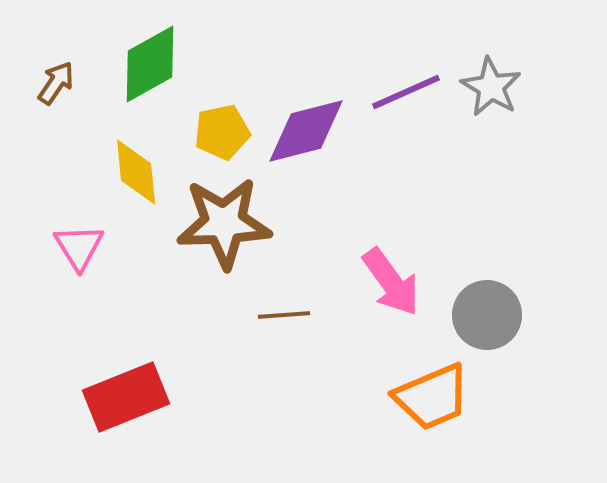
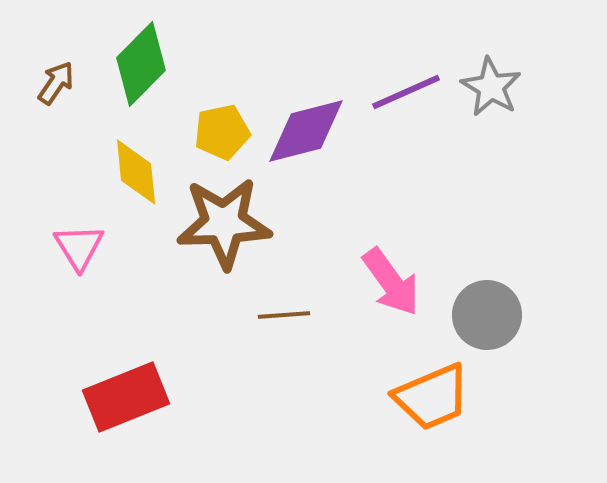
green diamond: moved 9 px left; rotated 16 degrees counterclockwise
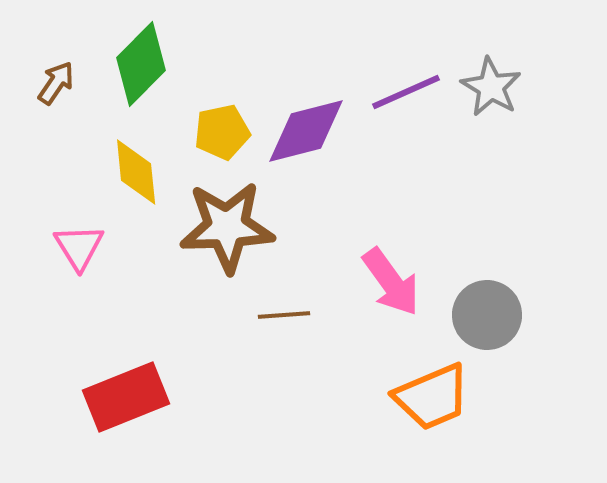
brown star: moved 3 px right, 4 px down
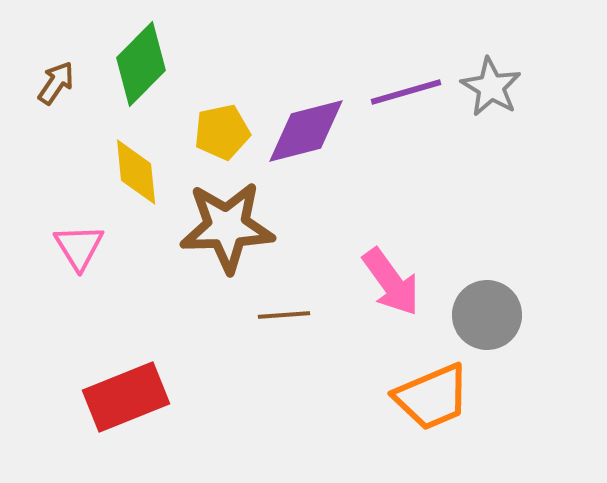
purple line: rotated 8 degrees clockwise
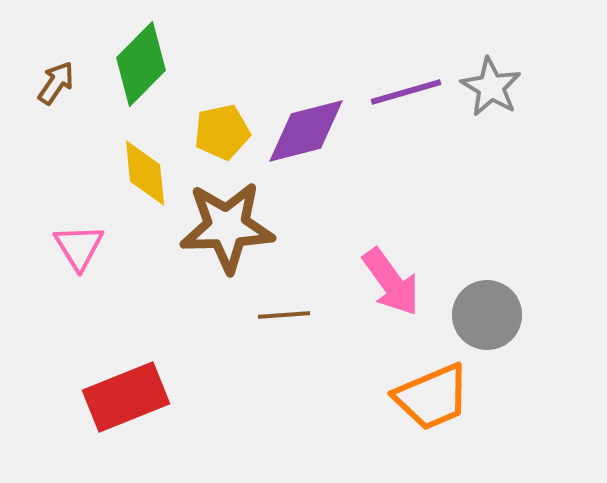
yellow diamond: moved 9 px right, 1 px down
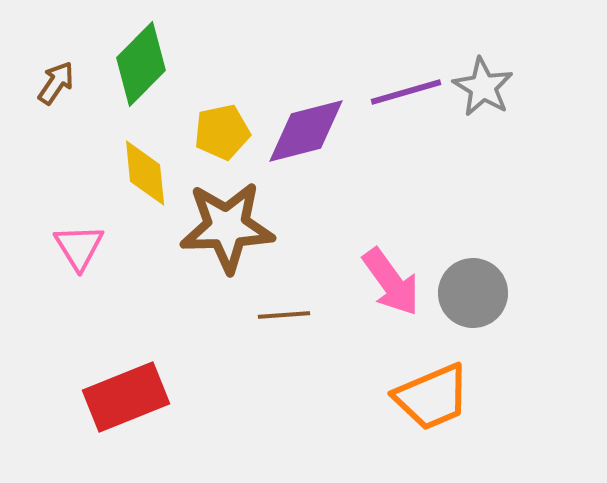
gray star: moved 8 px left
gray circle: moved 14 px left, 22 px up
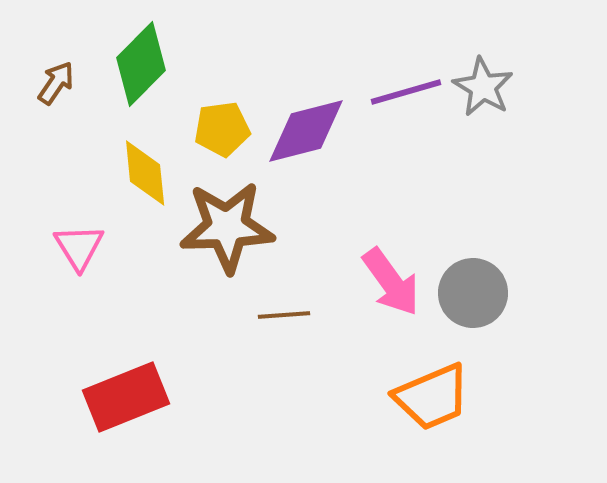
yellow pentagon: moved 3 px up; rotated 4 degrees clockwise
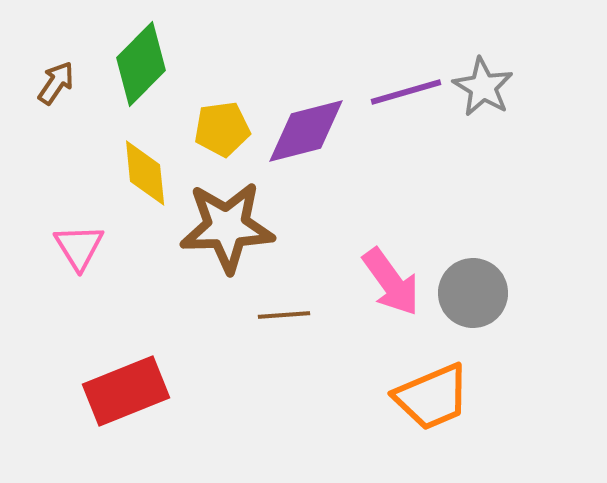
red rectangle: moved 6 px up
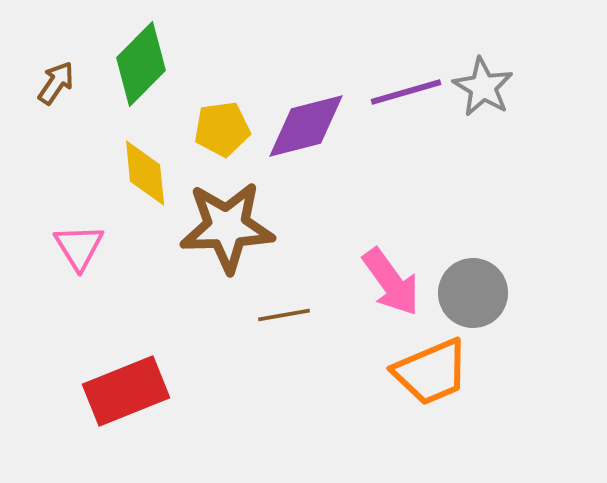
purple diamond: moved 5 px up
brown line: rotated 6 degrees counterclockwise
orange trapezoid: moved 1 px left, 25 px up
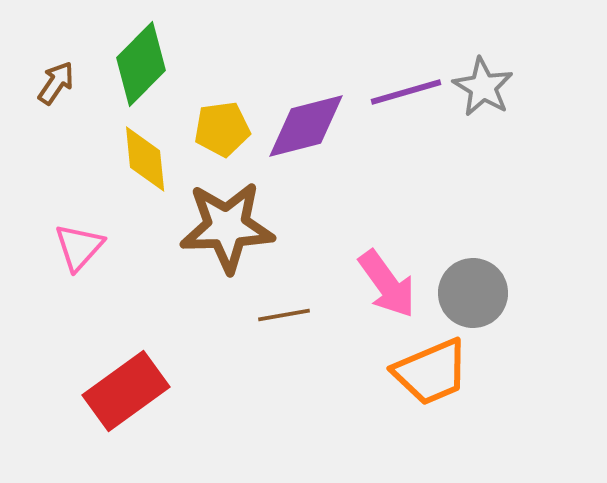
yellow diamond: moved 14 px up
pink triangle: rotated 14 degrees clockwise
pink arrow: moved 4 px left, 2 px down
red rectangle: rotated 14 degrees counterclockwise
